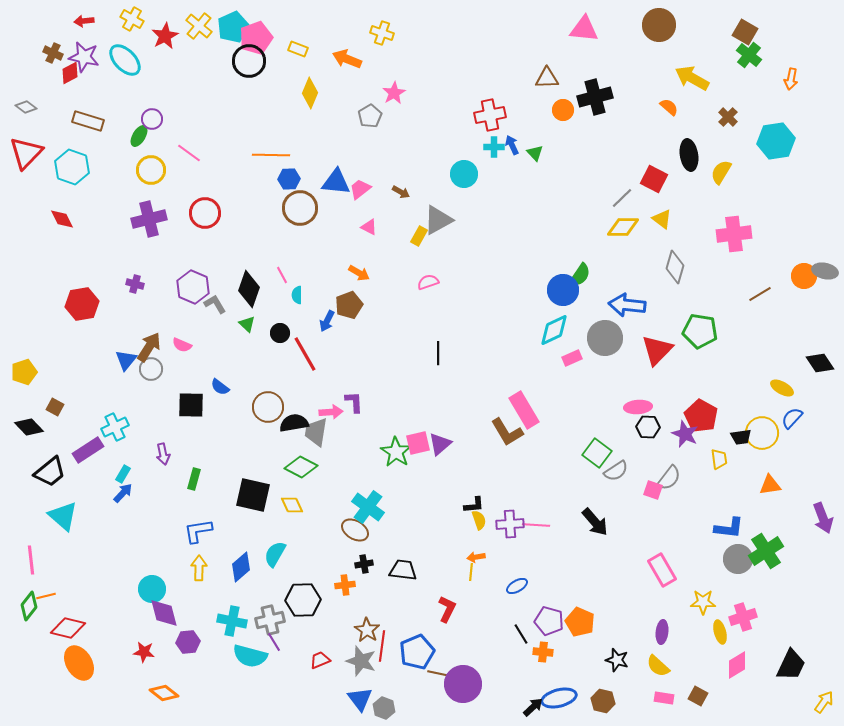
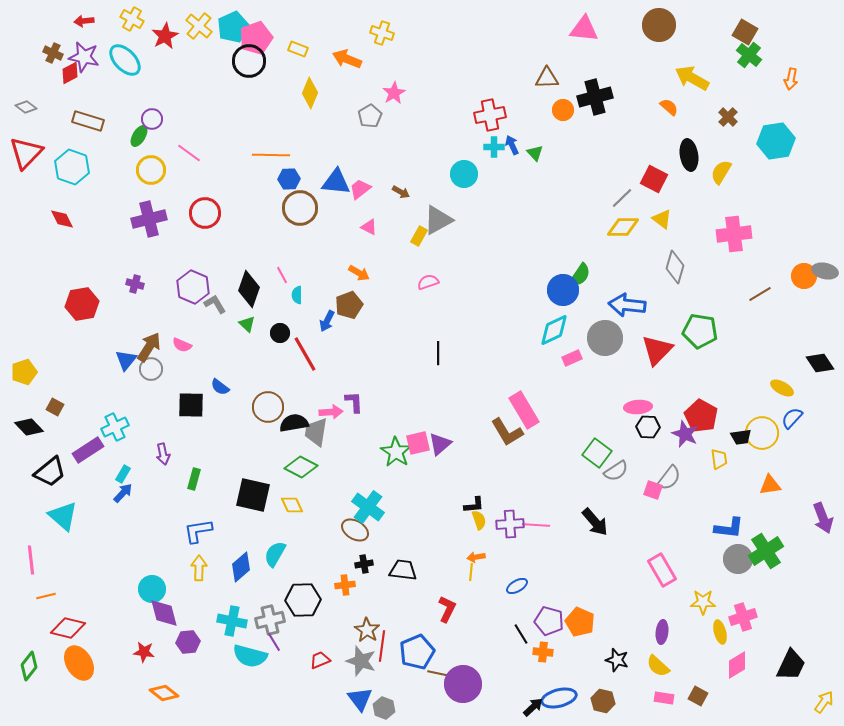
green diamond at (29, 606): moved 60 px down
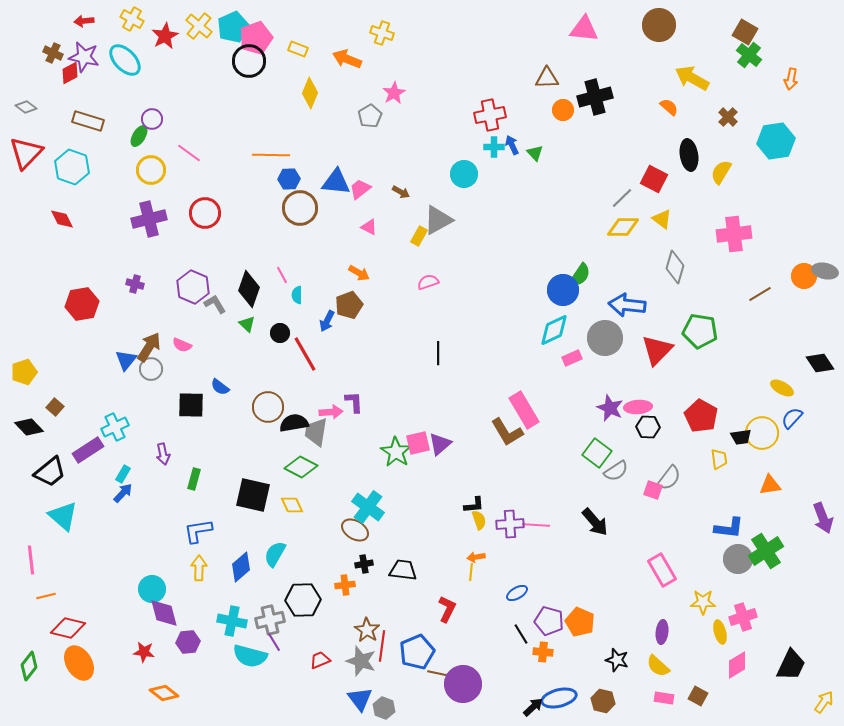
brown square at (55, 407): rotated 12 degrees clockwise
purple star at (685, 434): moved 75 px left, 26 px up
blue ellipse at (517, 586): moved 7 px down
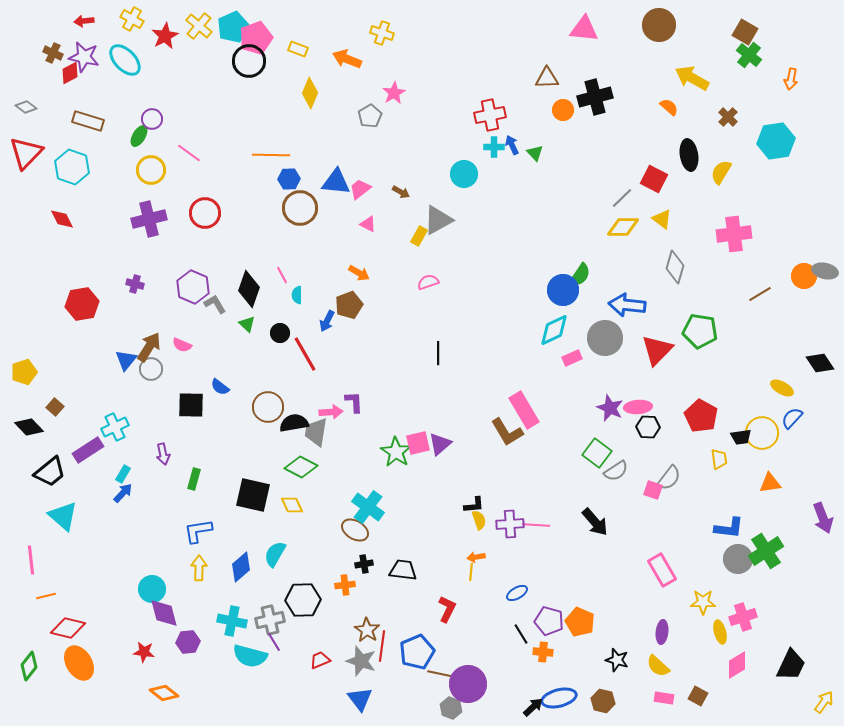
pink triangle at (369, 227): moved 1 px left, 3 px up
orange triangle at (770, 485): moved 2 px up
purple circle at (463, 684): moved 5 px right
gray hexagon at (384, 708): moved 67 px right
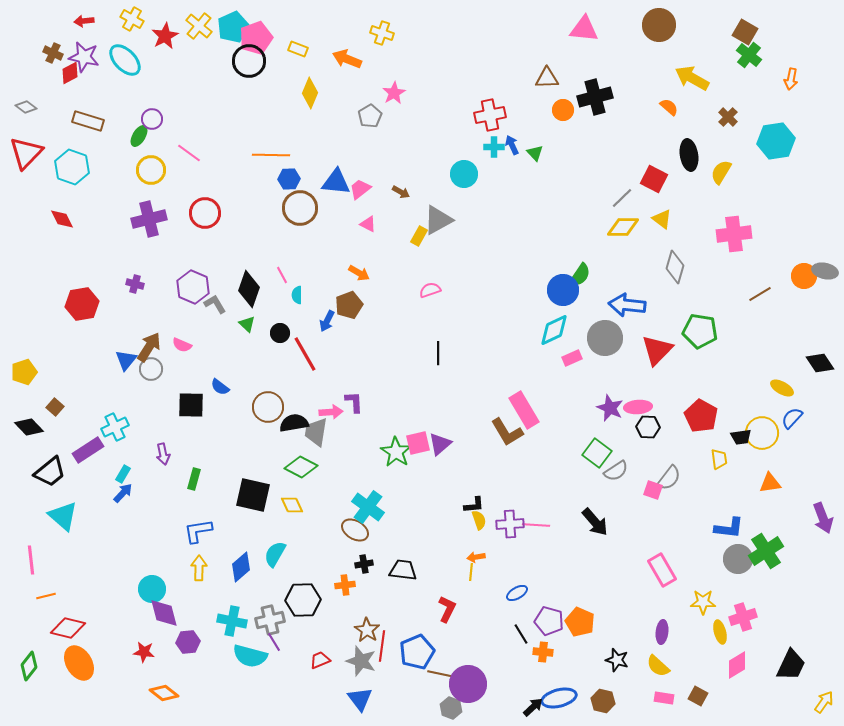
pink semicircle at (428, 282): moved 2 px right, 8 px down
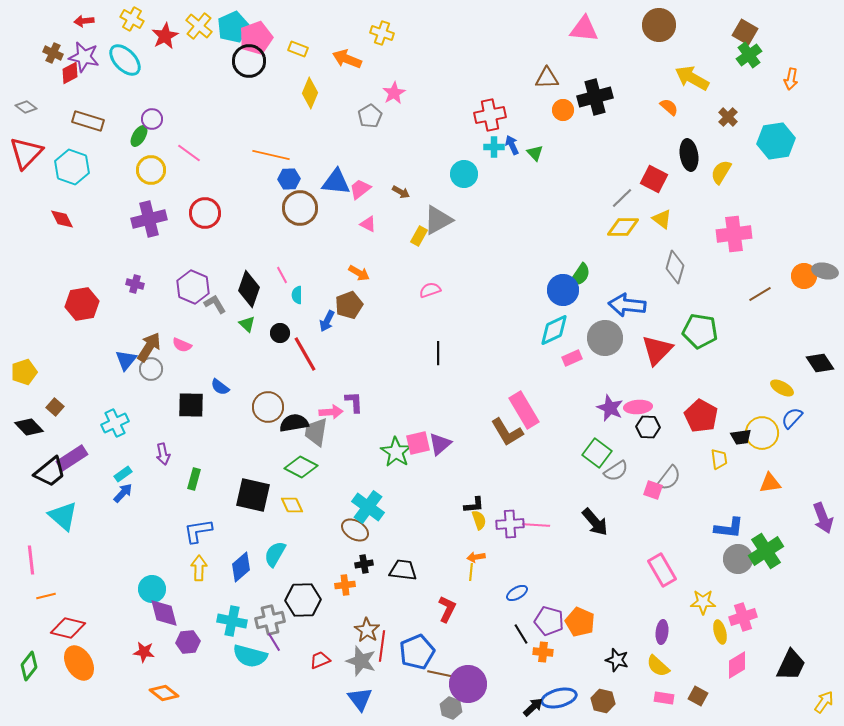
green cross at (749, 55): rotated 15 degrees clockwise
orange line at (271, 155): rotated 12 degrees clockwise
cyan cross at (115, 427): moved 4 px up
purple rectangle at (88, 450): moved 16 px left, 8 px down
cyan rectangle at (123, 474): rotated 24 degrees clockwise
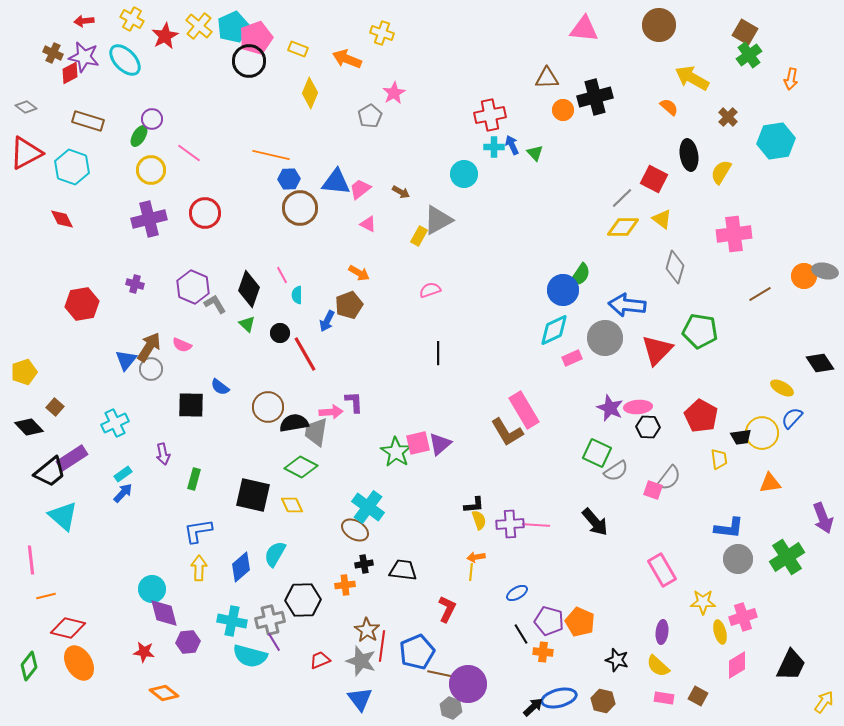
red triangle at (26, 153): rotated 18 degrees clockwise
green square at (597, 453): rotated 12 degrees counterclockwise
green cross at (766, 551): moved 21 px right, 6 px down
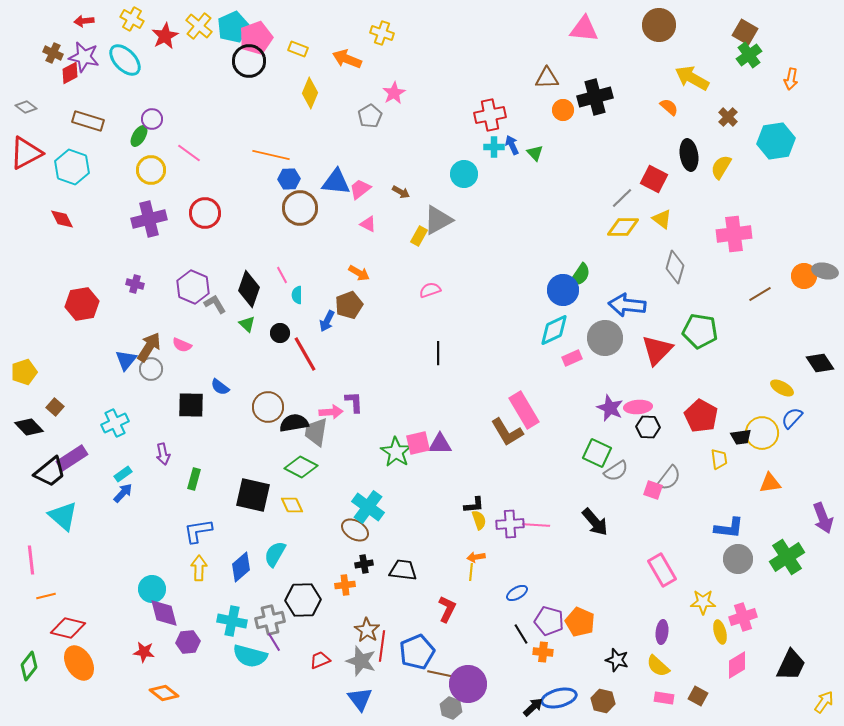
yellow semicircle at (721, 172): moved 5 px up
purple triangle at (440, 444): rotated 40 degrees clockwise
